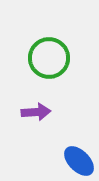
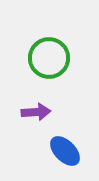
blue ellipse: moved 14 px left, 10 px up
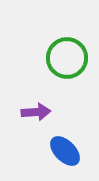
green circle: moved 18 px right
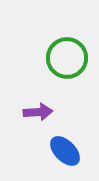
purple arrow: moved 2 px right
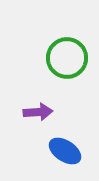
blue ellipse: rotated 12 degrees counterclockwise
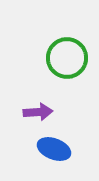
blue ellipse: moved 11 px left, 2 px up; rotated 12 degrees counterclockwise
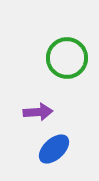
blue ellipse: rotated 64 degrees counterclockwise
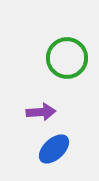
purple arrow: moved 3 px right
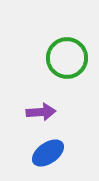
blue ellipse: moved 6 px left, 4 px down; rotated 8 degrees clockwise
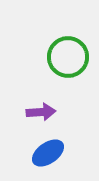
green circle: moved 1 px right, 1 px up
